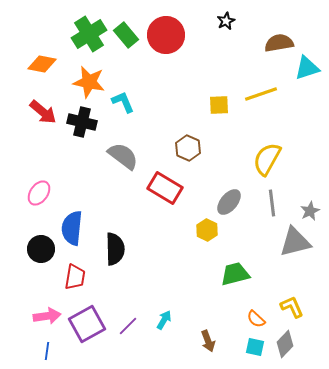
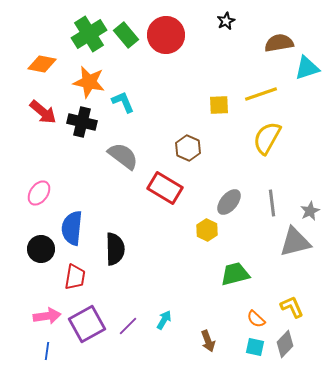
yellow semicircle: moved 21 px up
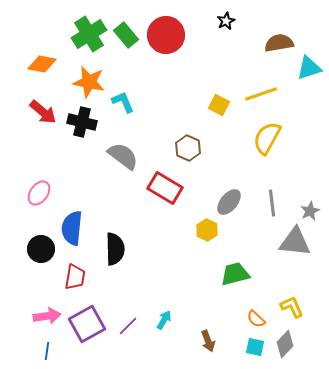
cyan triangle: moved 2 px right
yellow square: rotated 30 degrees clockwise
gray triangle: rotated 20 degrees clockwise
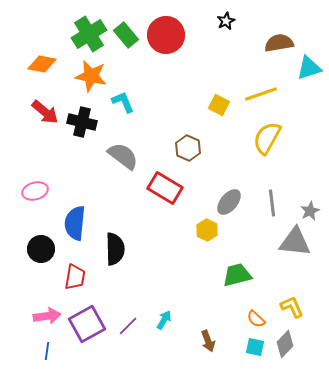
orange star: moved 2 px right, 6 px up
red arrow: moved 2 px right
pink ellipse: moved 4 px left, 2 px up; rotated 40 degrees clockwise
blue semicircle: moved 3 px right, 5 px up
green trapezoid: moved 2 px right, 1 px down
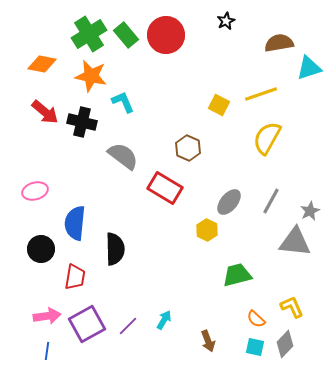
gray line: moved 1 px left, 2 px up; rotated 36 degrees clockwise
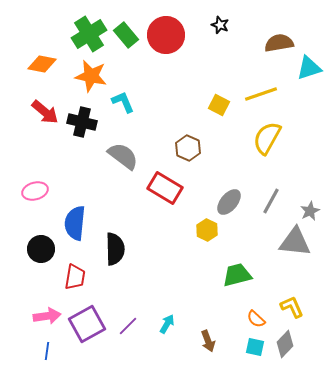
black star: moved 6 px left, 4 px down; rotated 24 degrees counterclockwise
cyan arrow: moved 3 px right, 4 px down
